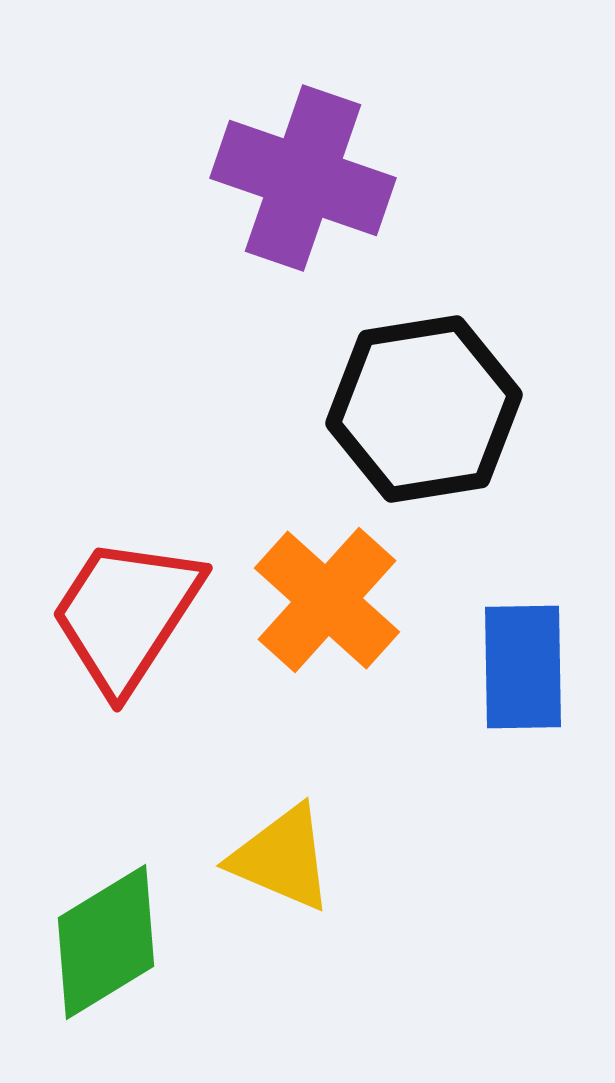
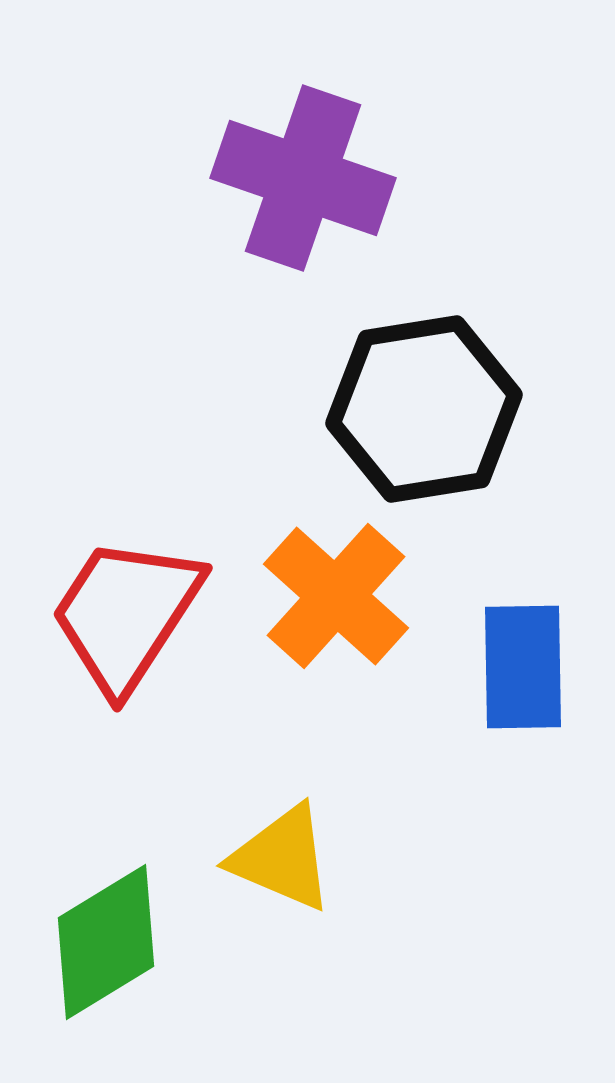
orange cross: moved 9 px right, 4 px up
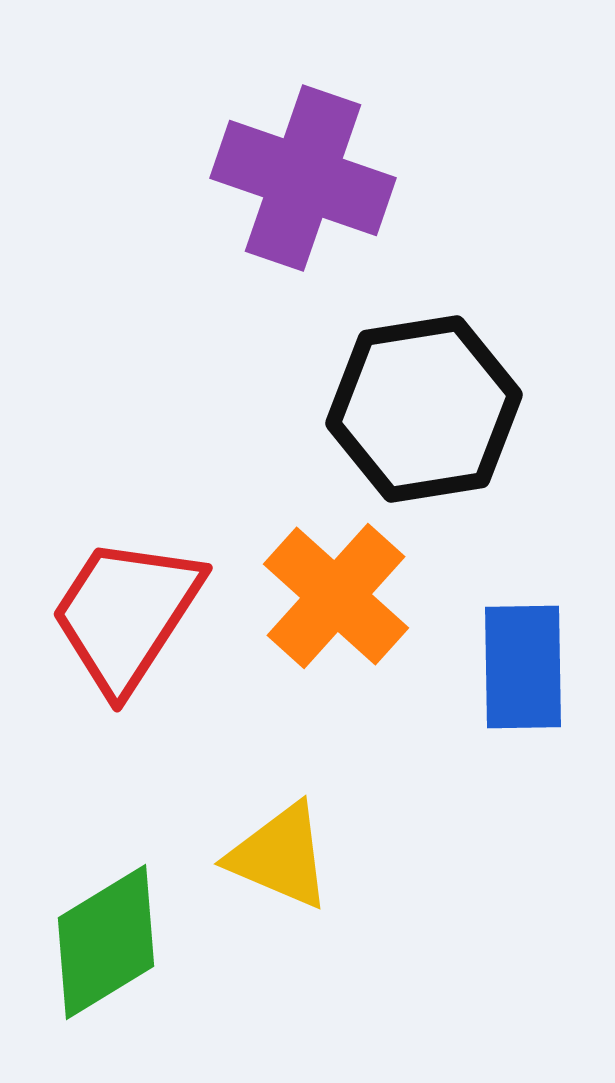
yellow triangle: moved 2 px left, 2 px up
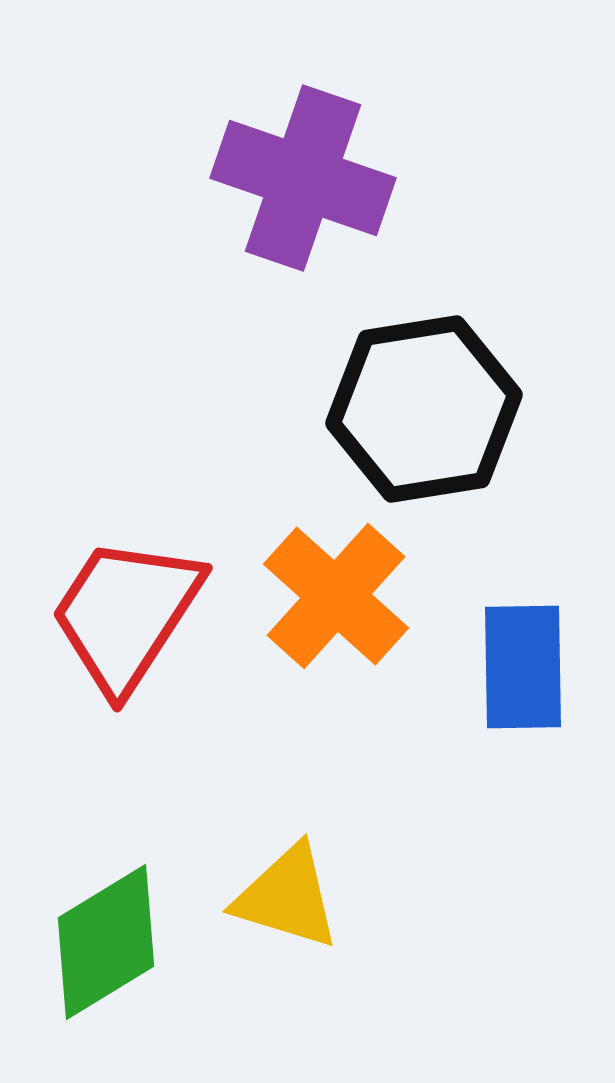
yellow triangle: moved 7 px right, 41 px down; rotated 6 degrees counterclockwise
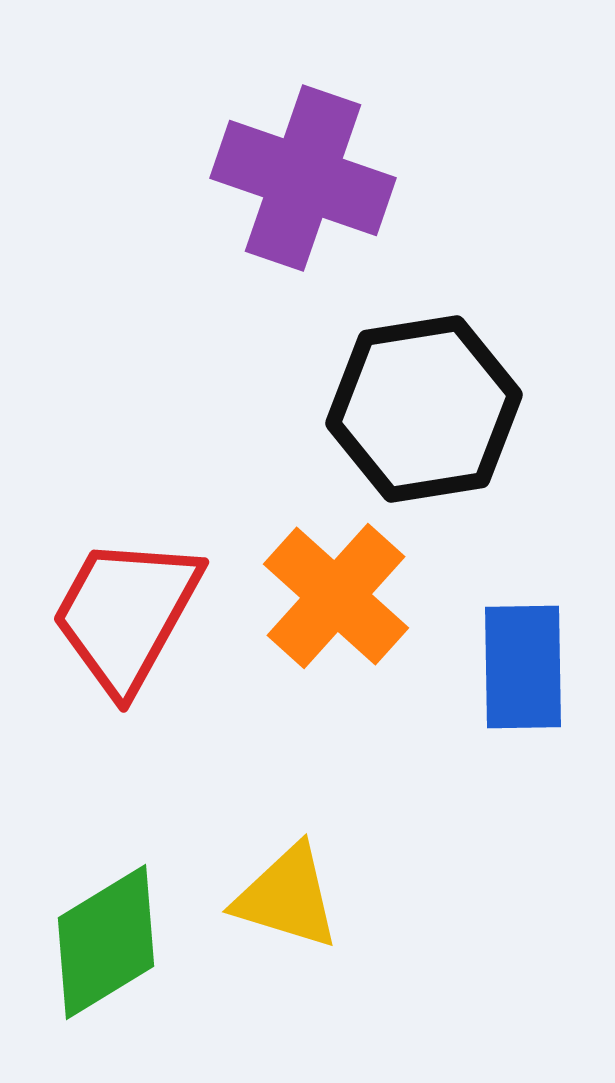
red trapezoid: rotated 4 degrees counterclockwise
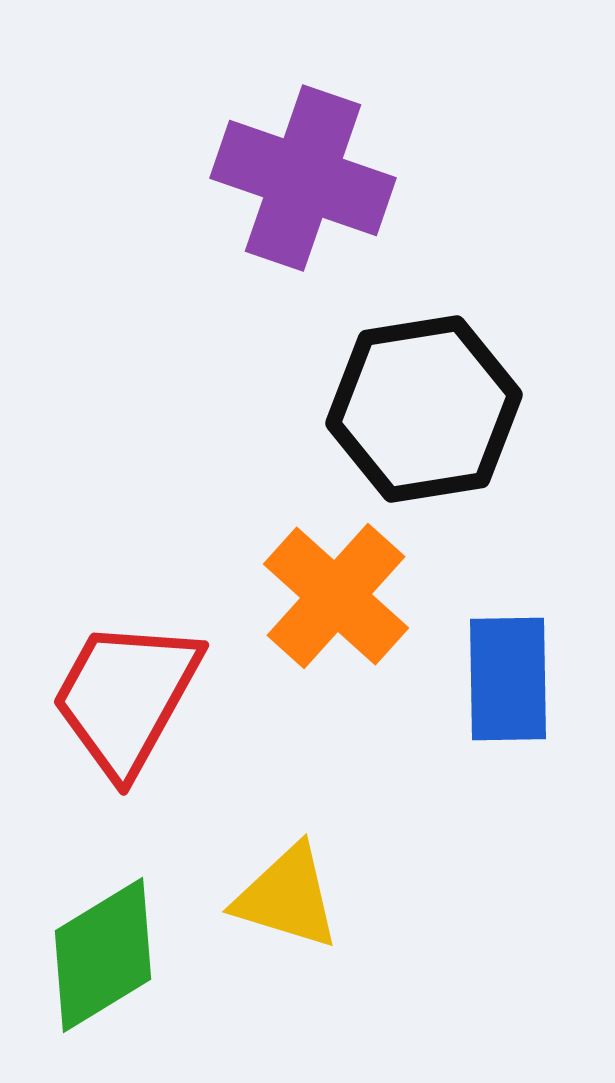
red trapezoid: moved 83 px down
blue rectangle: moved 15 px left, 12 px down
green diamond: moved 3 px left, 13 px down
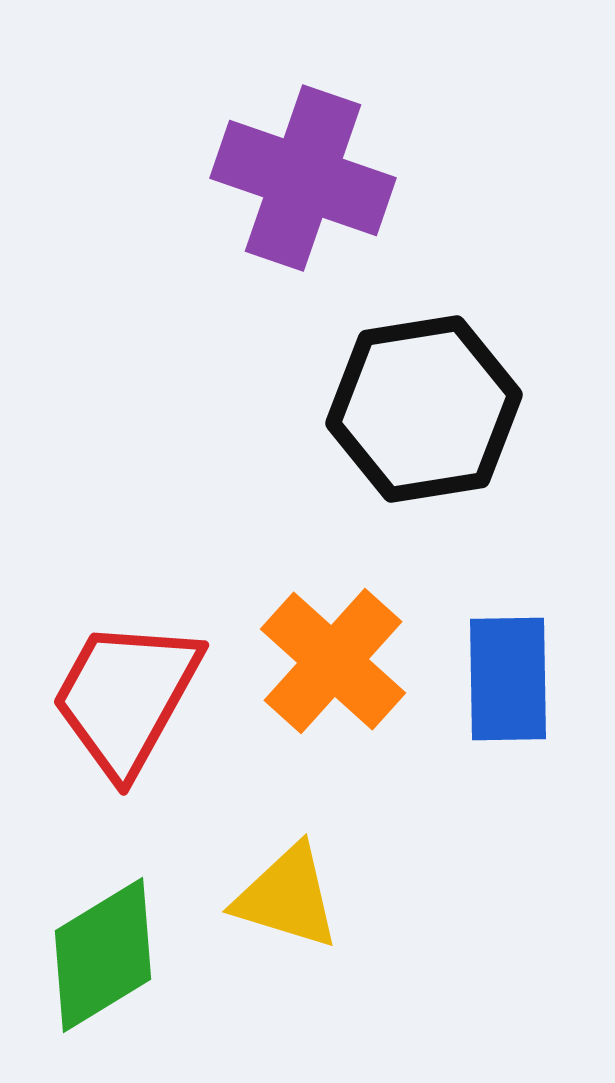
orange cross: moved 3 px left, 65 px down
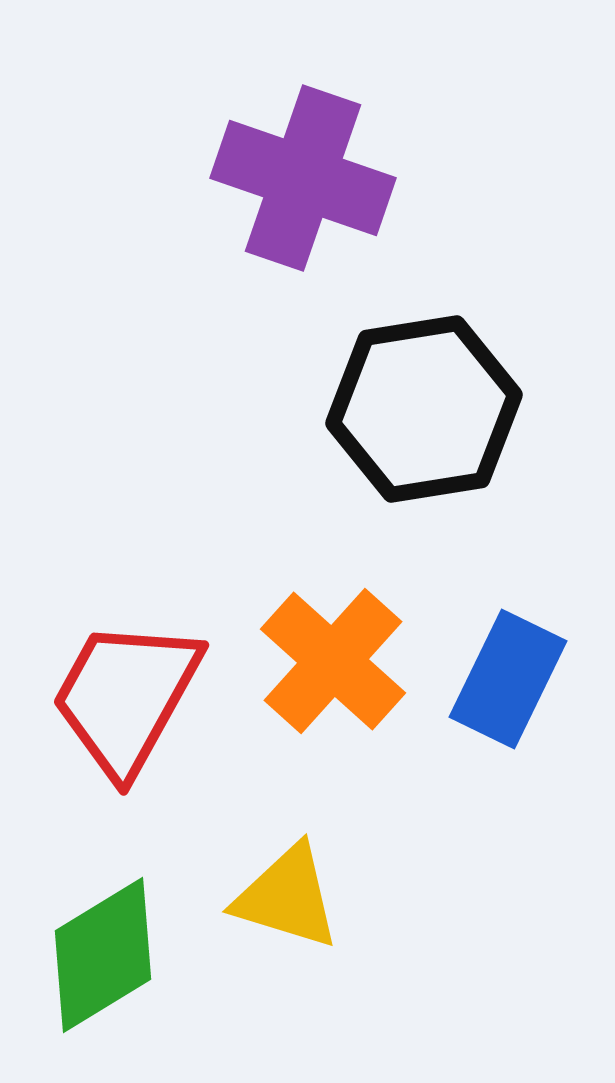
blue rectangle: rotated 27 degrees clockwise
